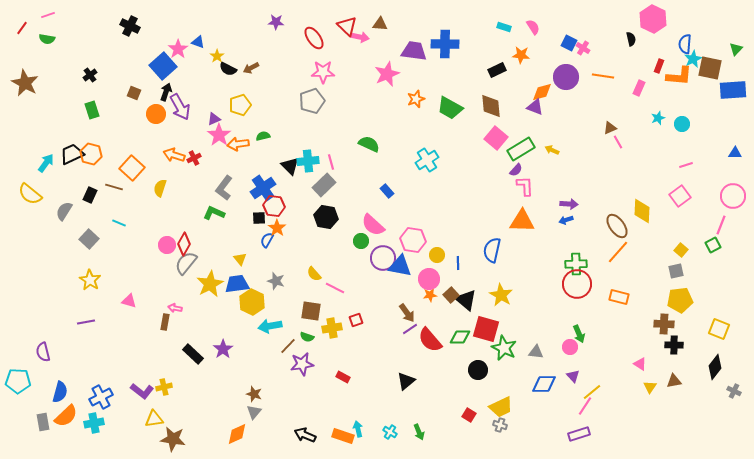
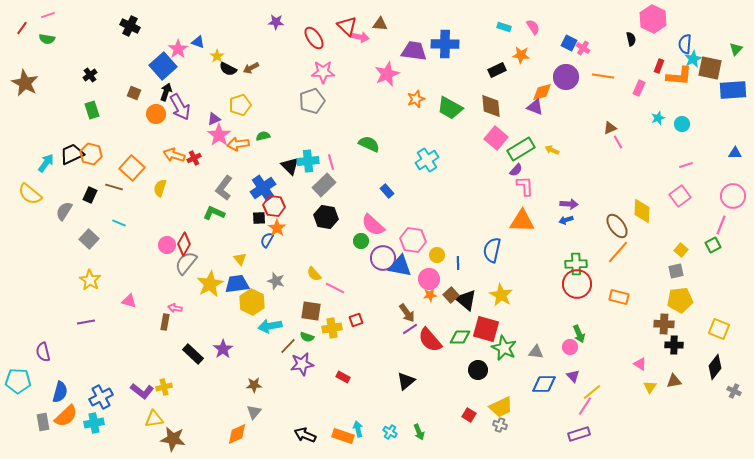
brown star at (254, 394): moved 9 px up; rotated 21 degrees counterclockwise
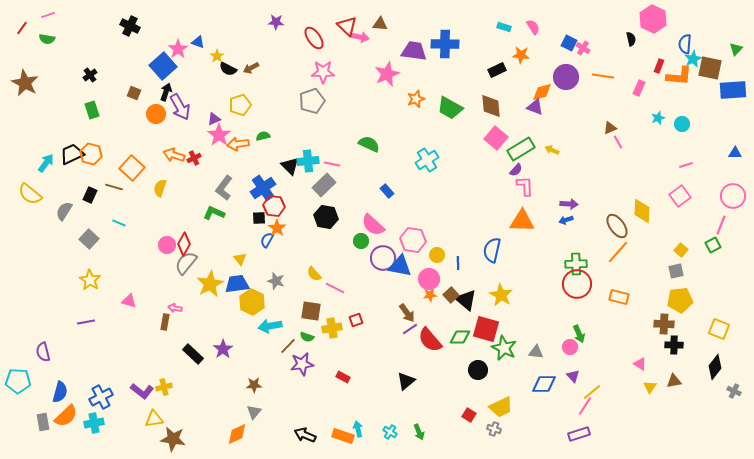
pink line at (331, 162): moved 1 px right, 2 px down; rotated 63 degrees counterclockwise
gray cross at (500, 425): moved 6 px left, 4 px down
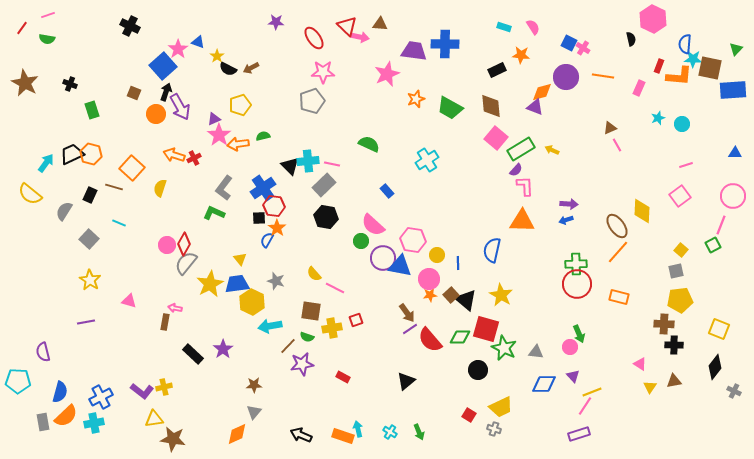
cyan star at (693, 59): rotated 30 degrees clockwise
black cross at (90, 75): moved 20 px left, 9 px down; rotated 32 degrees counterclockwise
pink line at (618, 142): moved 1 px left, 3 px down
yellow line at (592, 392): rotated 18 degrees clockwise
black arrow at (305, 435): moved 4 px left
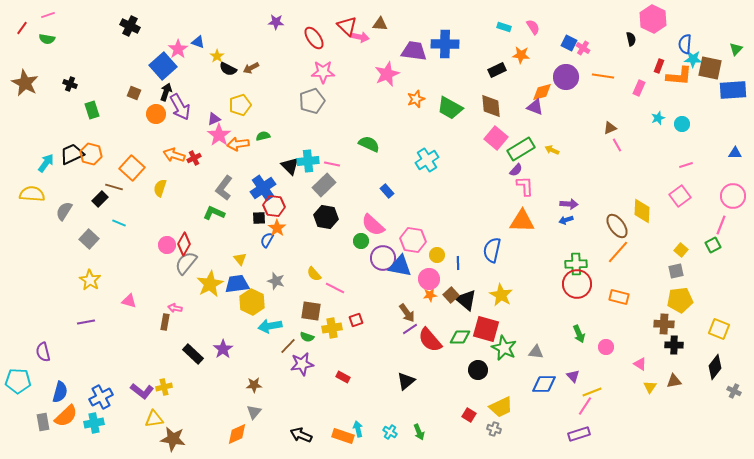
yellow semicircle at (30, 194): moved 2 px right; rotated 145 degrees clockwise
black rectangle at (90, 195): moved 10 px right, 4 px down; rotated 21 degrees clockwise
pink circle at (570, 347): moved 36 px right
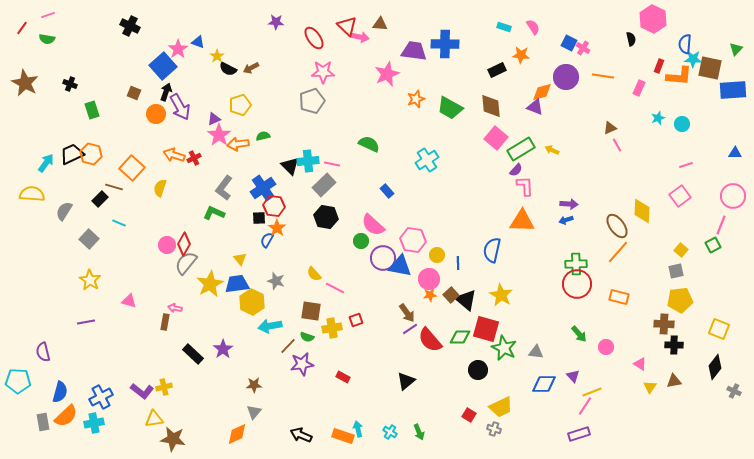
green arrow at (579, 334): rotated 18 degrees counterclockwise
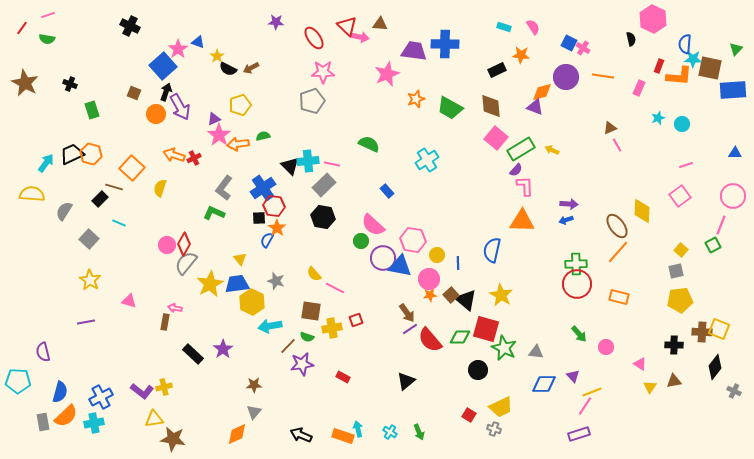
black hexagon at (326, 217): moved 3 px left
brown cross at (664, 324): moved 38 px right, 8 px down
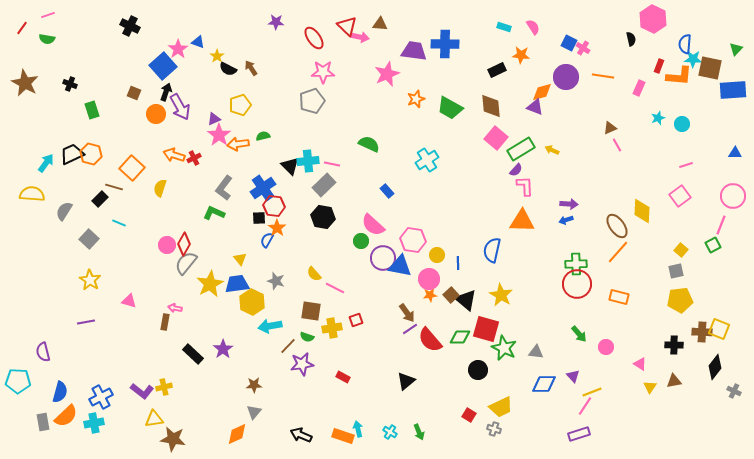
brown arrow at (251, 68): rotated 84 degrees clockwise
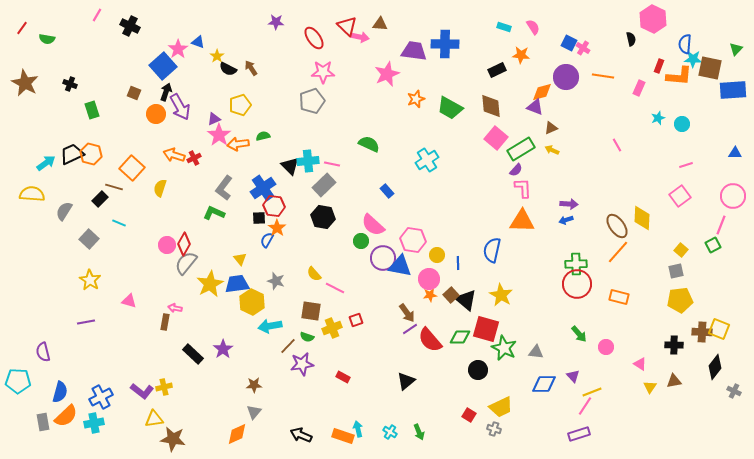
pink line at (48, 15): moved 49 px right; rotated 40 degrees counterclockwise
brown triangle at (610, 128): moved 59 px left
cyan arrow at (46, 163): rotated 18 degrees clockwise
pink L-shape at (525, 186): moved 2 px left, 2 px down
yellow diamond at (642, 211): moved 7 px down
yellow cross at (332, 328): rotated 12 degrees counterclockwise
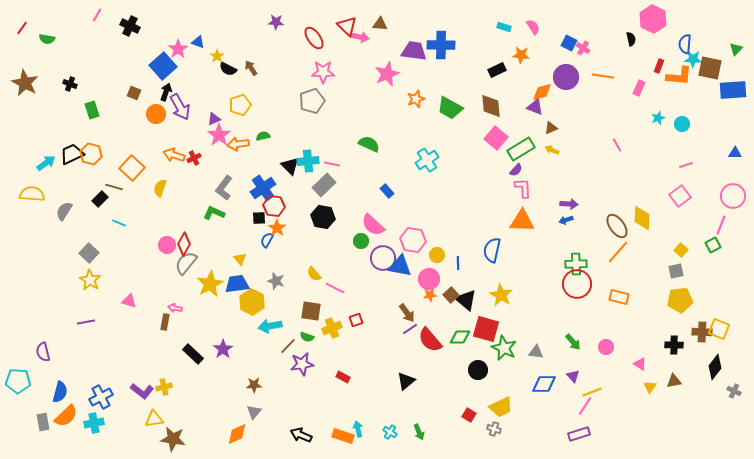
blue cross at (445, 44): moved 4 px left, 1 px down
gray square at (89, 239): moved 14 px down
green arrow at (579, 334): moved 6 px left, 8 px down
